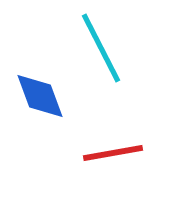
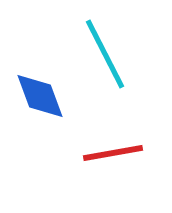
cyan line: moved 4 px right, 6 px down
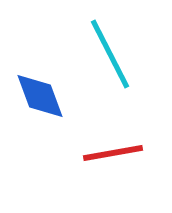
cyan line: moved 5 px right
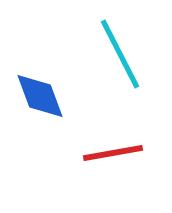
cyan line: moved 10 px right
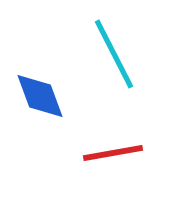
cyan line: moved 6 px left
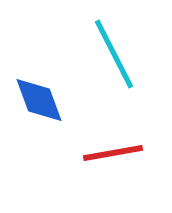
blue diamond: moved 1 px left, 4 px down
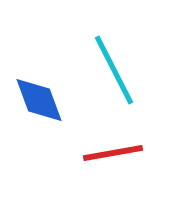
cyan line: moved 16 px down
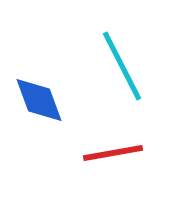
cyan line: moved 8 px right, 4 px up
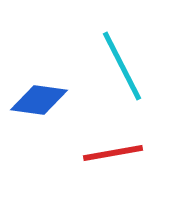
blue diamond: rotated 62 degrees counterclockwise
